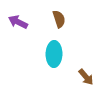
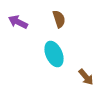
cyan ellipse: rotated 25 degrees counterclockwise
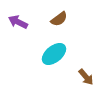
brown semicircle: rotated 72 degrees clockwise
cyan ellipse: rotated 75 degrees clockwise
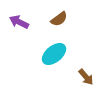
purple arrow: moved 1 px right
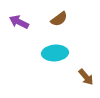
cyan ellipse: moved 1 px right, 1 px up; rotated 35 degrees clockwise
